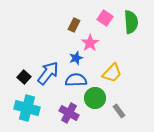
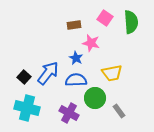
brown rectangle: rotated 56 degrees clockwise
pink star: moved 1 px right; rotated 24 degrees counterclockwise
blue star: rotated 24 degrees counterclockwise
yellow trapezoid: rotated 35 degrees clockwise
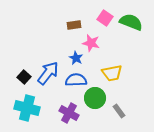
green semicircle: rotated 65 degrees counterclockwise
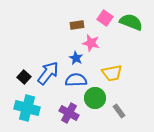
brown rectangle: moved 3 px right
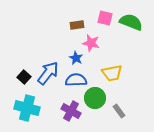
pink square: rotated 21 degrees counterclockwise
purple cross: moved 2 px right, 2 px up
